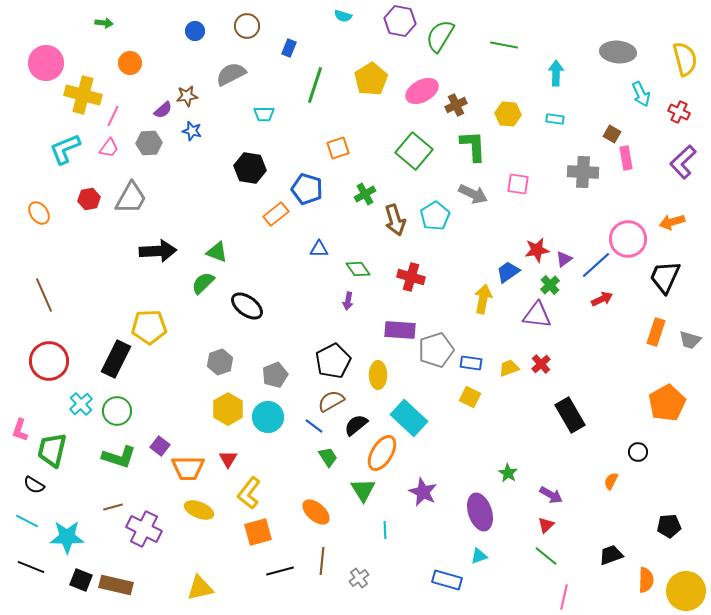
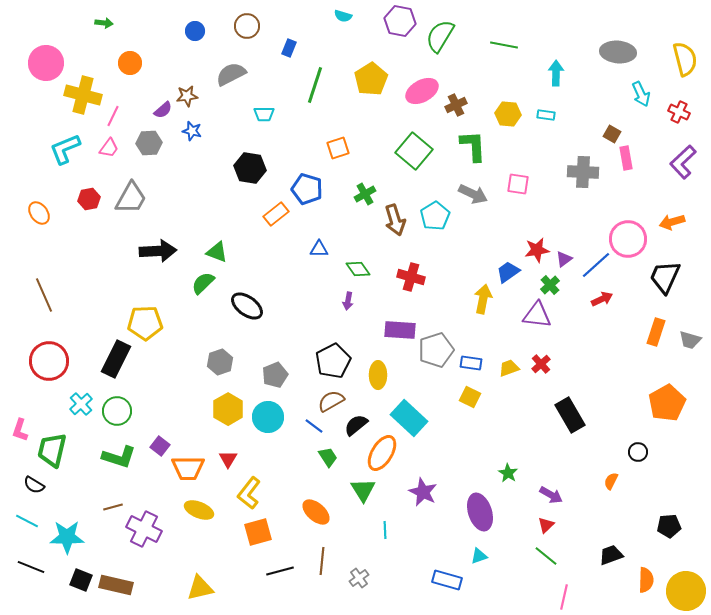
cyan rectangle at (555, 119): moved 9 px left, 4 px up
yellow pentagon at (149, 327): moved 4 px left, 4 px up
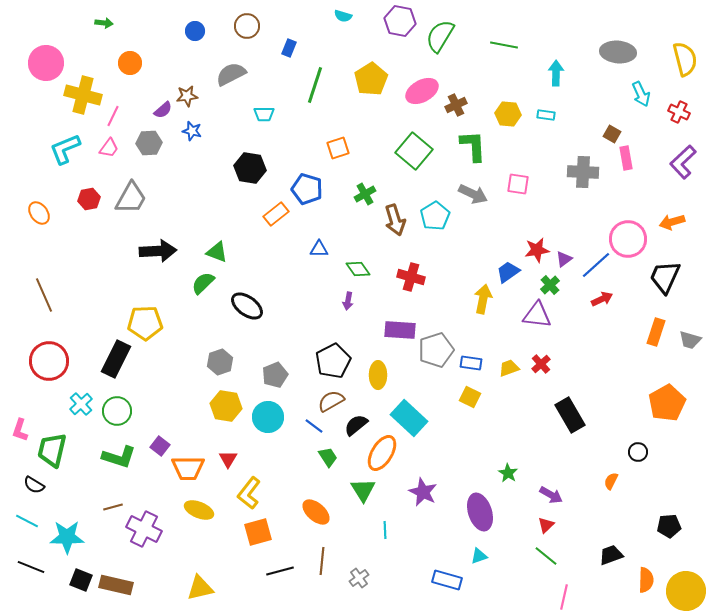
yellow hexagon at (228, 409): moved 2 px left, 3 px up; rotated 20 degrees counterclockwise
